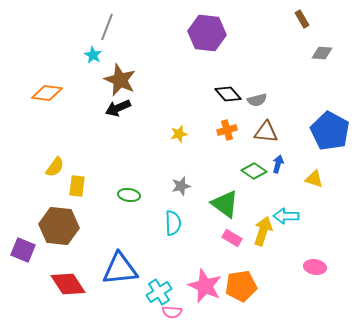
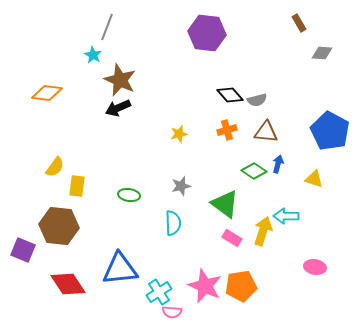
brown rectangle: moved 3 px left, 4 px down
black diamond: moved 2 px right, 1 px down
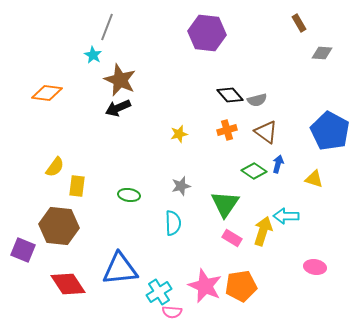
brown triangle: rotated 30 degrees clockwise
green triangle: rotated 28 degrees clockwise
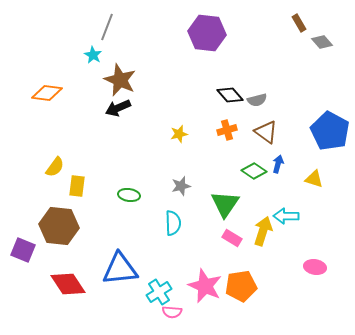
gray diamond: moved 11 px up; rotated 45 degrees clockwise
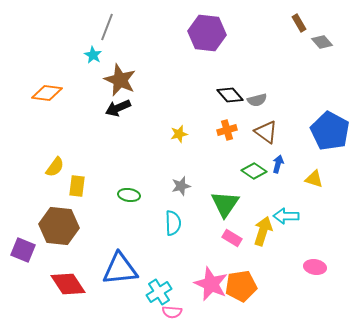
pink star: moved 6 px right, 2 px up
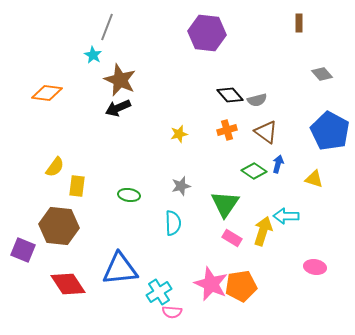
brown rectangle: rotated 30 degrees clockwise
gray diamond: moved 32 px down
